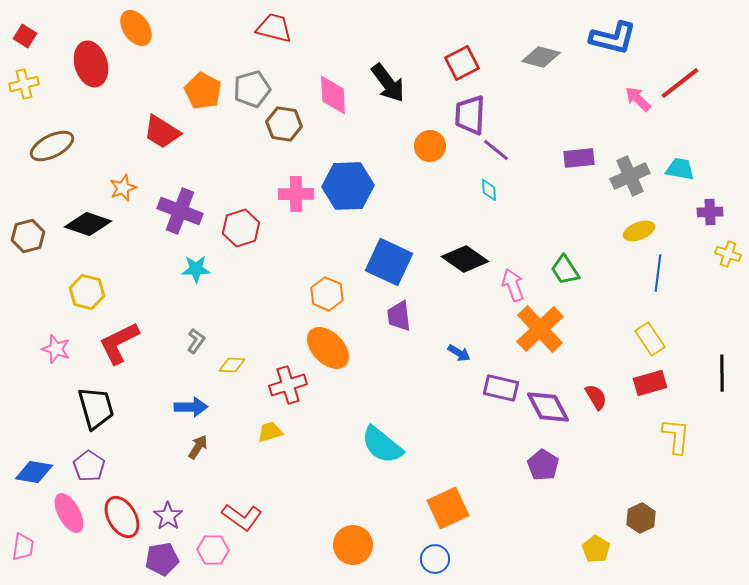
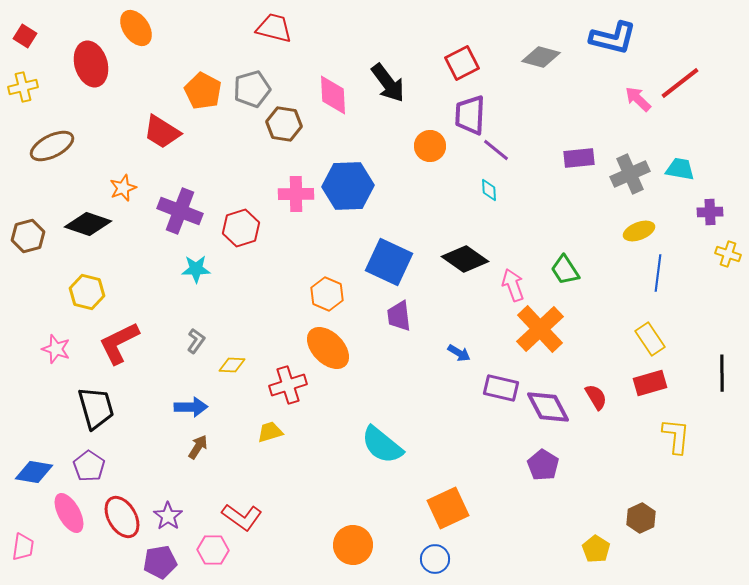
yellow cross at (24, 84): moved 1 px left, 3 px down
gray cross at (630, 176): moved 2 px up
purple pentagon at (162, 559): moved 2 px left, 3 px down
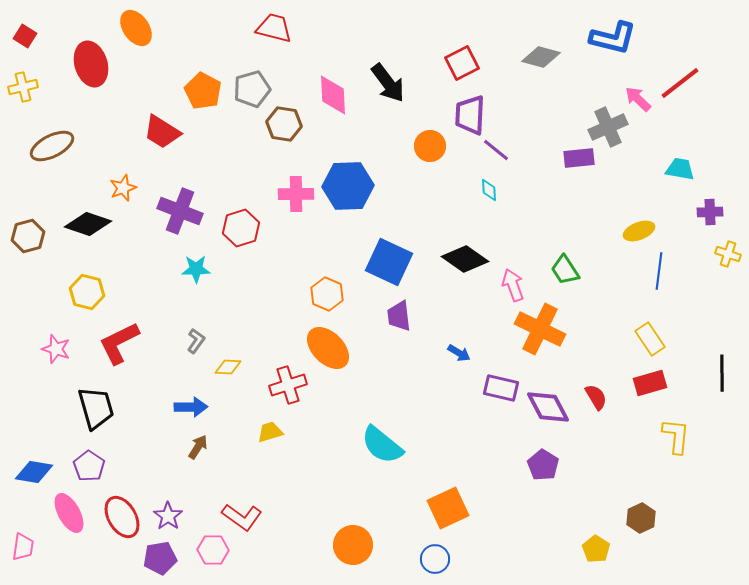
gray cross at (630, 174): moved 22 px left, 47 px up
blue line at (658, 273): moved 1 px right, 2 px up
orange cross at (540, 329): rotated 21 degrees counterclockwise
yellow diamond at (232, 365): moved 4 px left, 2 px down
purple pentagon at (160, 562): moved 4 px up
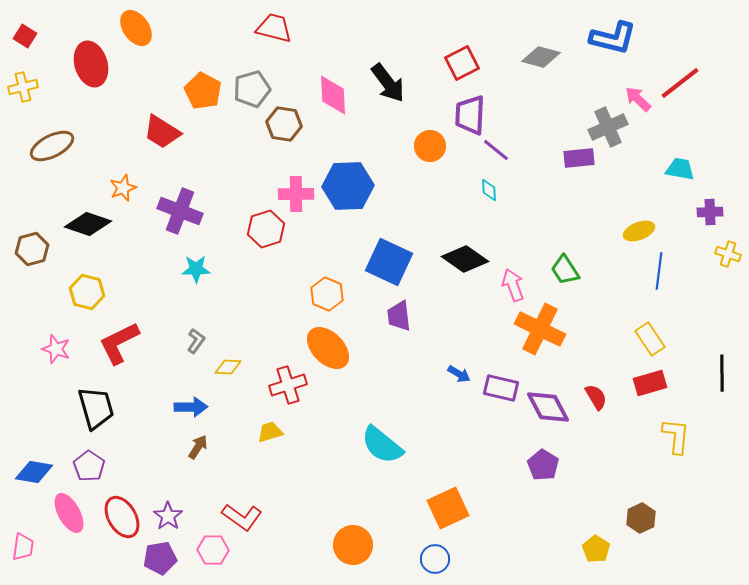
red hexagon at (241, 228): moved 25 px right, 1 px down
brown hexagon at (28, 236): moved 4 px right, 13 px down
blue arrow at (459, 353): moved 21 px down
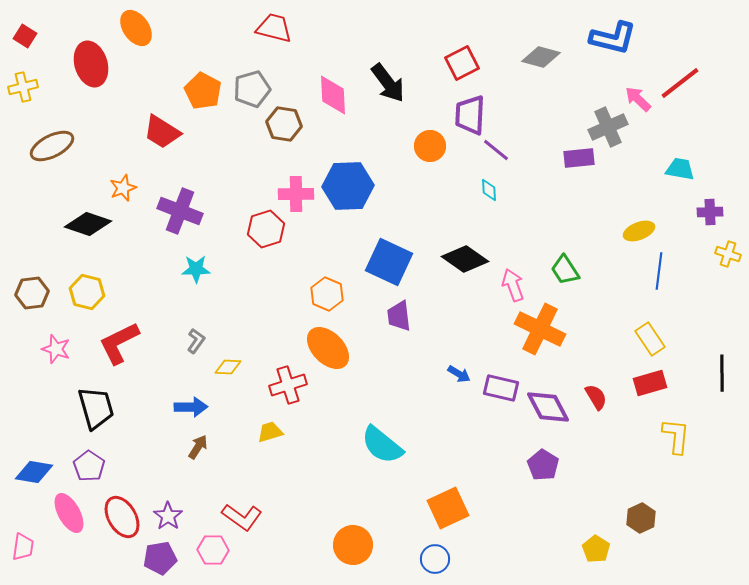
brown hexagon at (32, 249): moved 44 px down; rotated 8 degrees clockwise
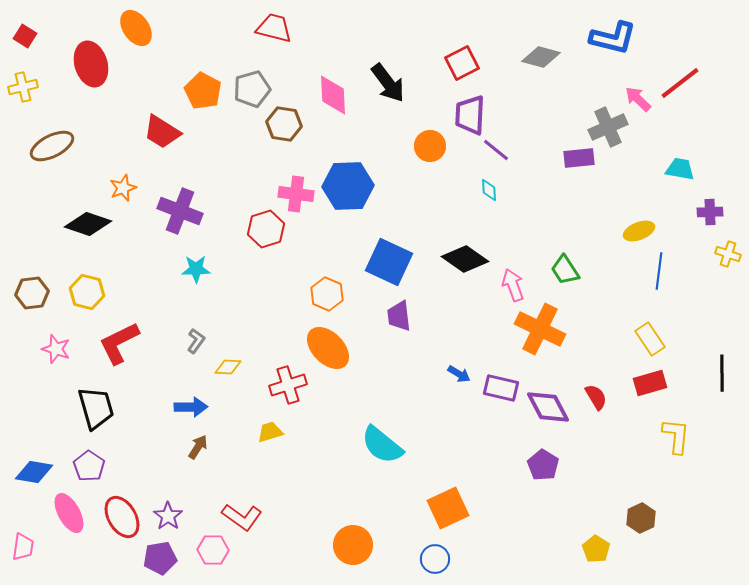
pink cross at (296, 194): rotated 8 degrees clockwise
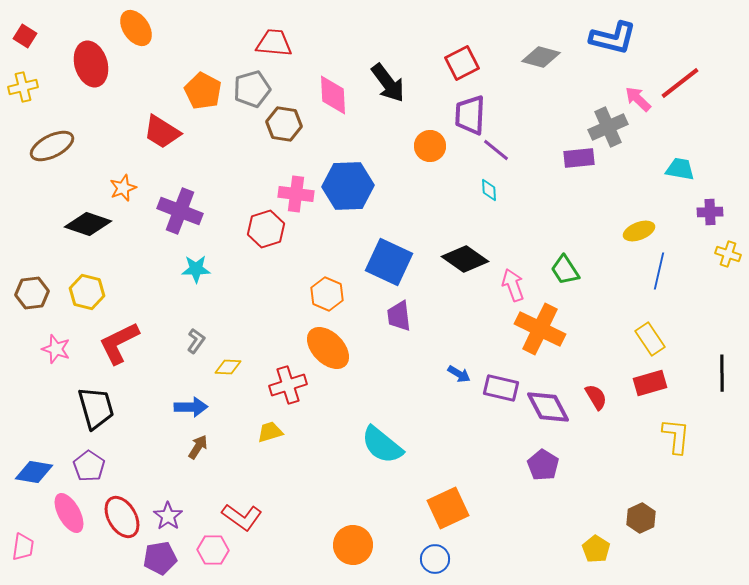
red trapezoid at (274, 28): moved 15 px down; rotated 9 degrees counterclockwise
blue line at (659, 271): rotated 6 degrees clockwise
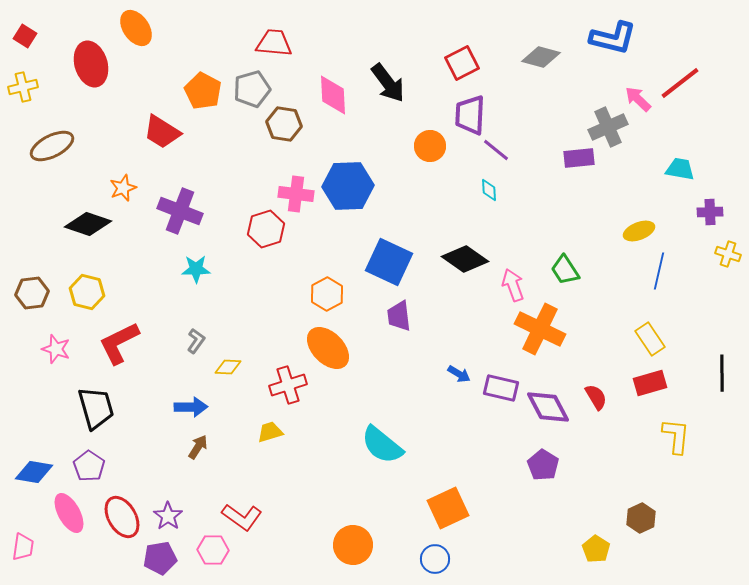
orange hexagon at (327, 294): rotated 8 degrees clockwise
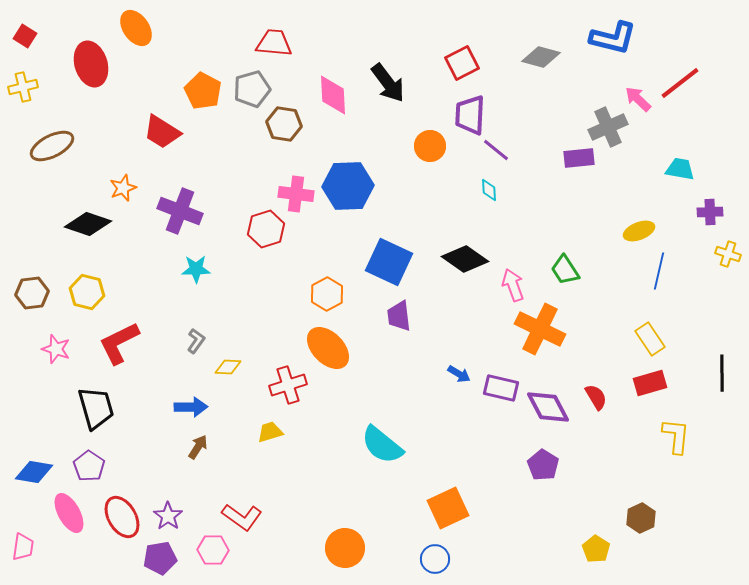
orange circle at (353, 545): moved 8 px left, 3 px down
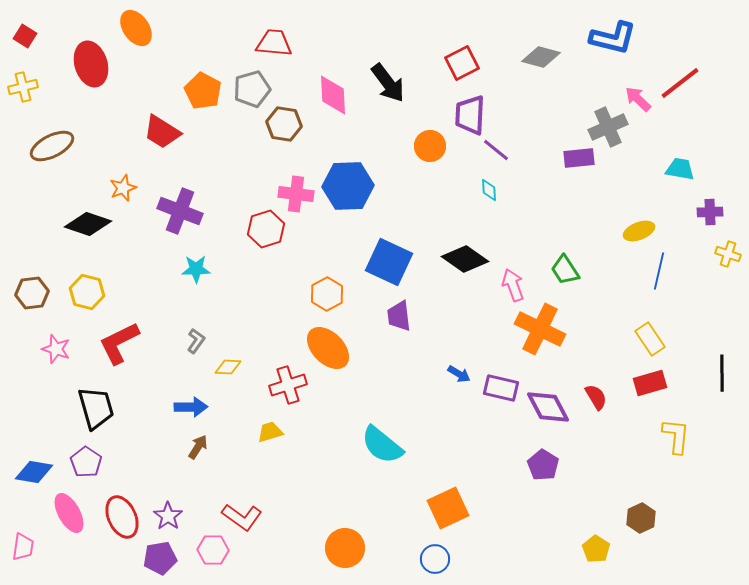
purple pentagon at (89, 466): moved 3 px left, 4 px up
red ellipse at (122, 517): rotated 6 degrees clockwise
